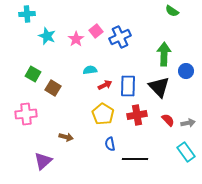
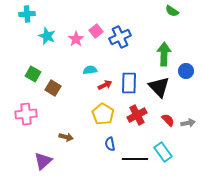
blue rectangle: moved 1 px right, 3 px up
red cross: rotated 18 degrees counterclockwise
cyan rectangle: moved 23 px left
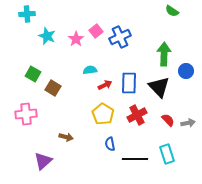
cyan rectangle: moved 4 px right, 2 px down; rotated 18 degrees clockwise
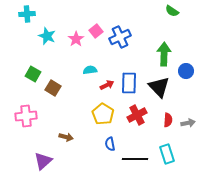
red arrow: moved 2 px right
pink cross: moved 2 px down
red semicircle: rotated 48 degrees clockwise
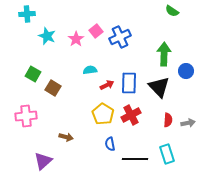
red cross: moved 6 px left
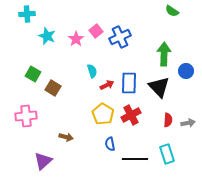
cyan semicircle: moved 2 px right, 1 px down; rotated 80 degrees clockwise
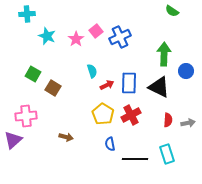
black triangle: rotated 20 degrees counterclockwise
purple triangle: moved 30 px left, 21 px up
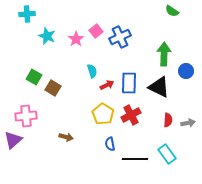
green square: moved 1 px right, 3 px down
cyan rectangle: rotated 18 degrees counterclockwise
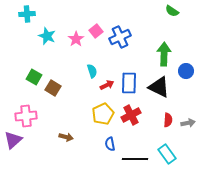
yellow pentagon: rotated 15 degrees clockwise
